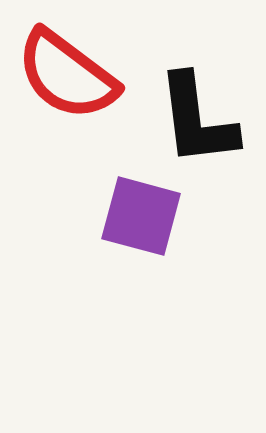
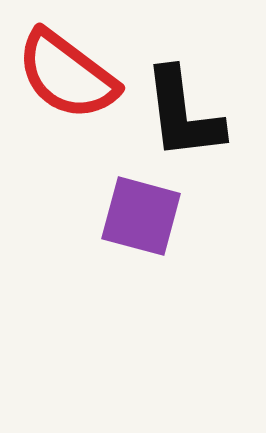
black L-shape: moved 14 px left, 6 px up
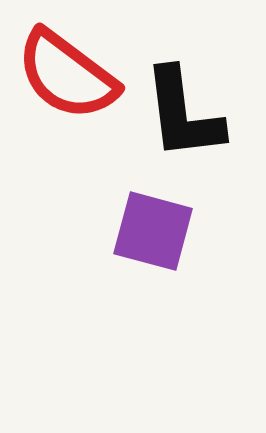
purple square: moved 12 px right, 15 px down
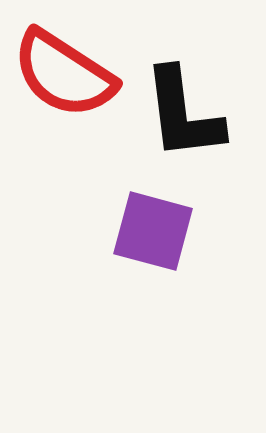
red semicircle: moved 3 px left, 1 px up; rotated 4 degrees counterclockwise
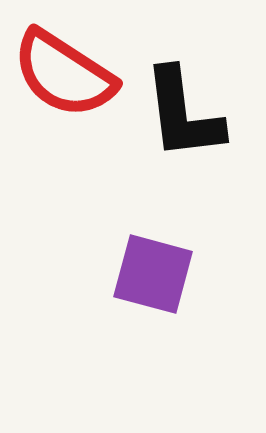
purple square: moved 43 px down
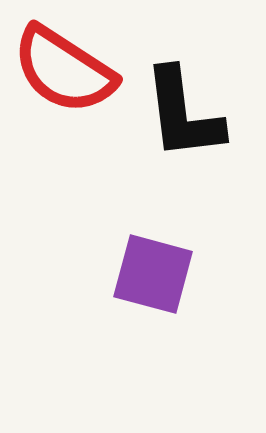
red semicircle: moved 4 px up
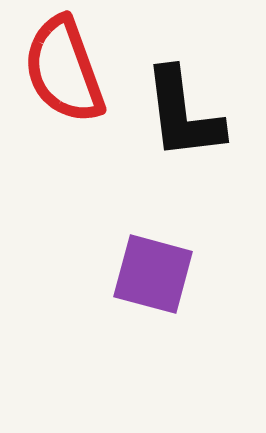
red semicircle: rotated 37 degrees clockwise
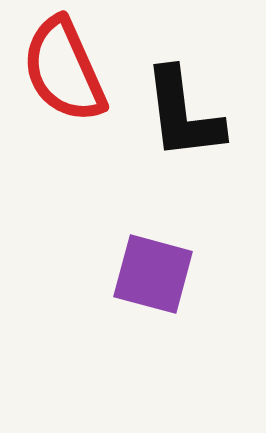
red semicircle: rotated 4 degrees counterclockwise
